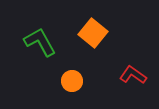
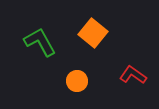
orange circle: moved 5 px right
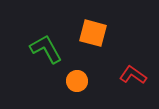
orange square: rotated 24 degrees counterclockwise
green L-shape: moved 6 px right, 7 px down
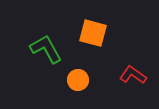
orange circle: moved 1 px right, 1 px up
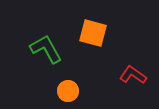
orange circle: moved 10 px left, 11 px down
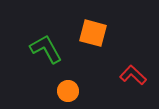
red L-shape: rotated 8 degrees clockwise
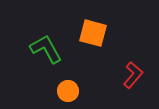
red L-shape: rotated 88 degrees clockwise
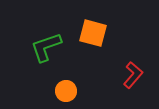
green L-shape: moved 2 px up; rotated 80 degrees counterclockwise
orange circle: moved 2 px left
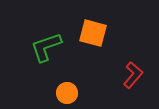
orange circle: moved 1 px right, 2 px down
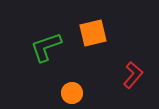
orange square: rotated 28 degrees counterclockwise
orange circle: moved 5 px right
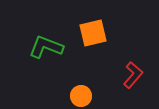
green L-shape: rotated 40 degrees clockwise
orange circle: moved 9 px right, 3 px down
